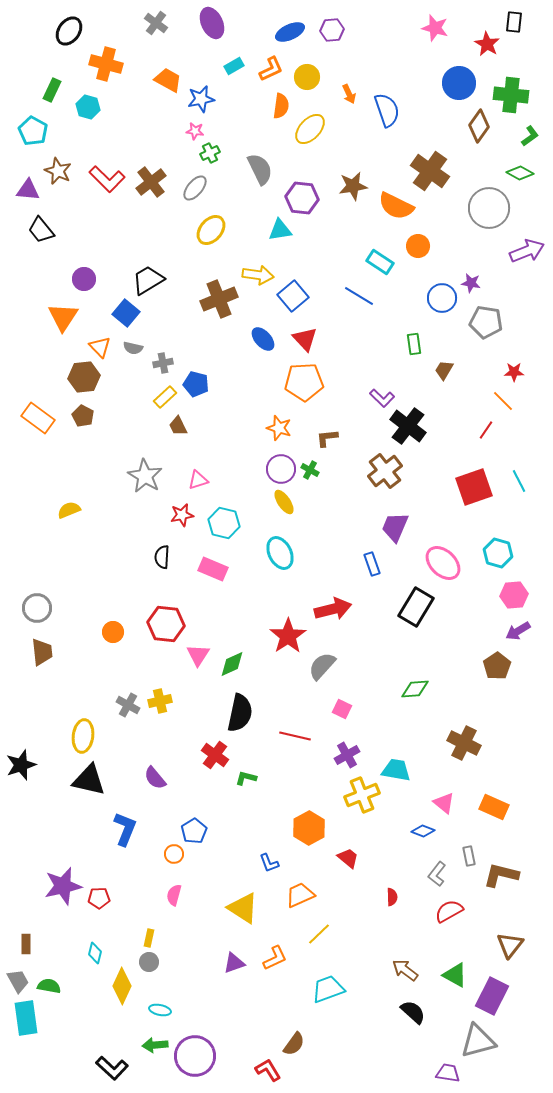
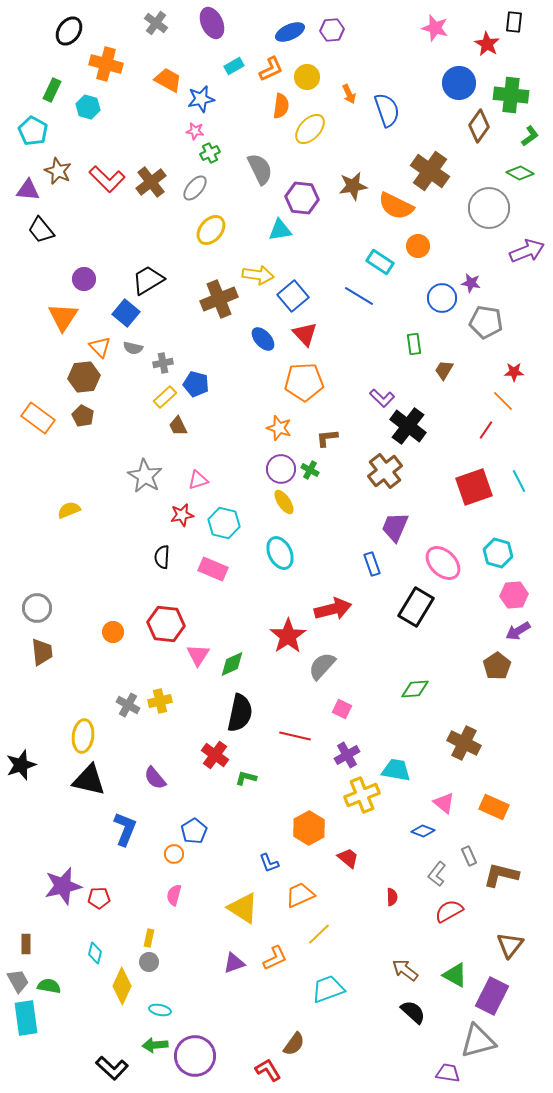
red triangle at (305, 339): moved 5 px up
gray rectangle at (469, 856): rotated 12 degrees counterclockwise
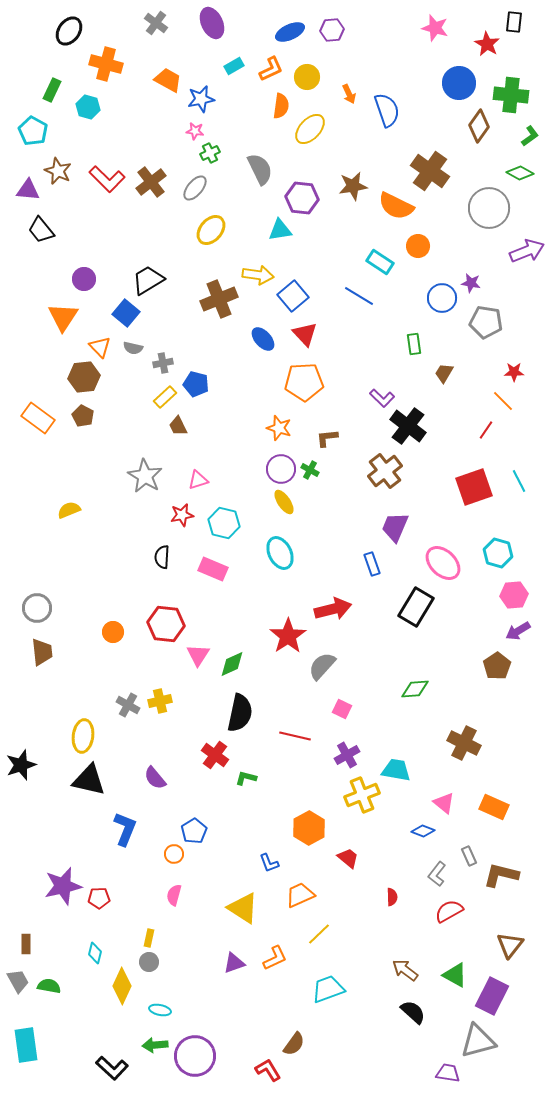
brown trapezoid at (444, 370): moved 3 px down
cyan rectangle at (26, 1018): moved 27 px down
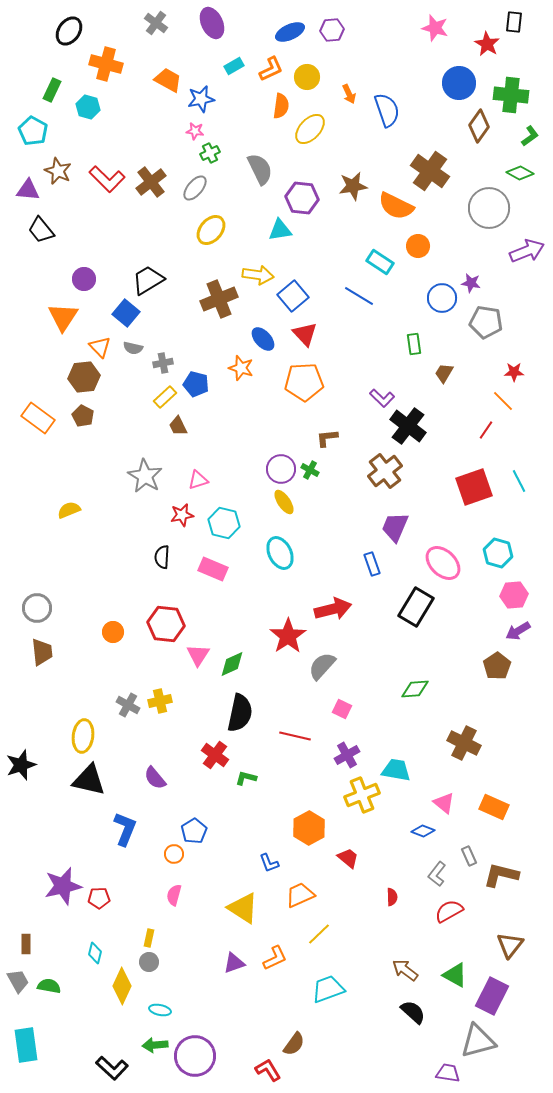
orange star at (279, 428): moved 38 px left, 60 px up
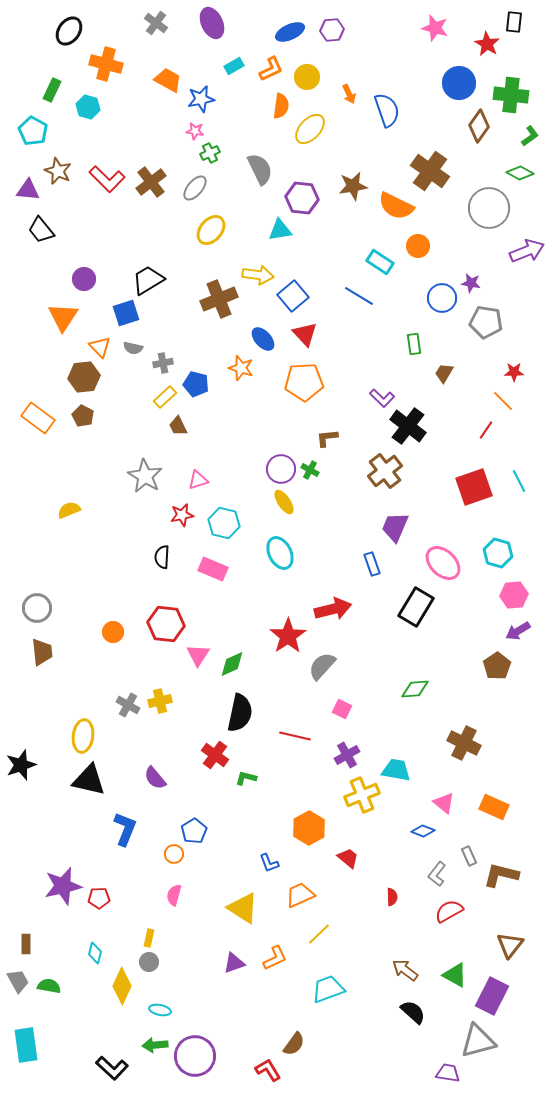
blue square at (126, 313): rotated 32 degrees clockwise
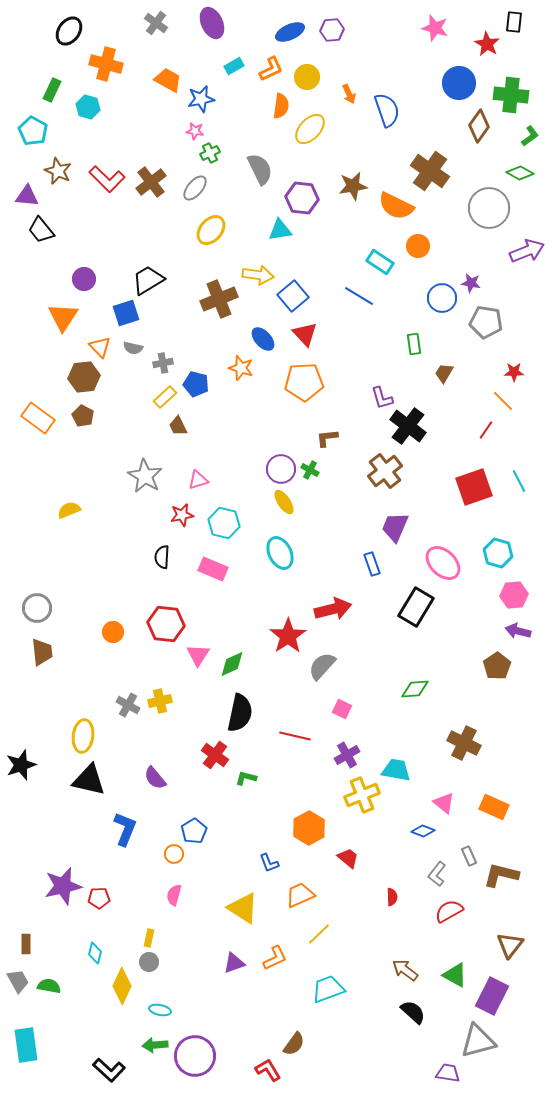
purple triangle at (28, 190): moved 1 px left, 6 px down
purple L-shape at (382, 398): rotated 30 degrees clockwise
purple arrow at (518, 631): rotated 45 degrees clockwise
black L-shape at (112, 1068): moved 3 px left, 2 px down
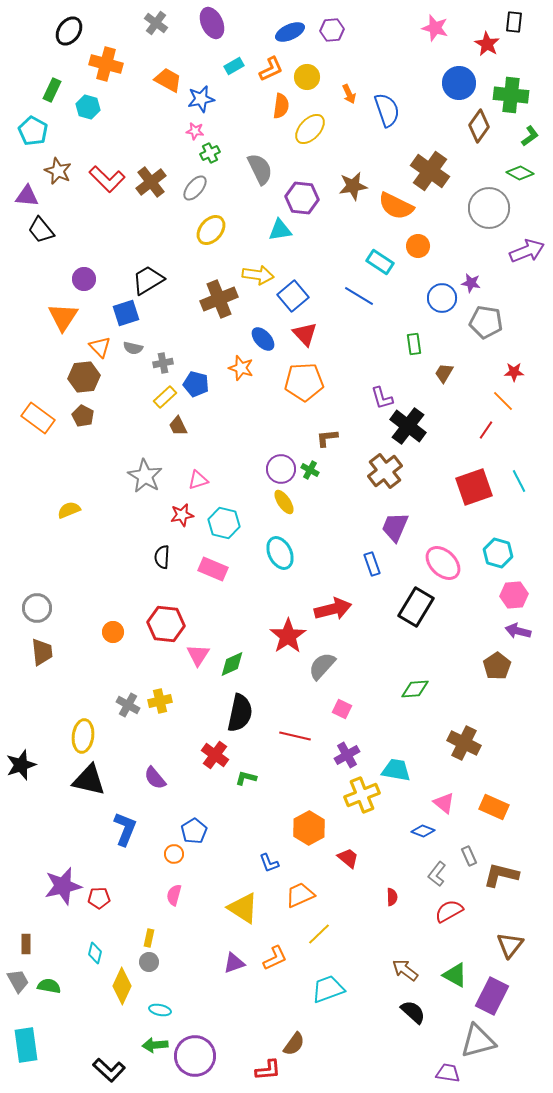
red L-shape at (268, 1070): rotated 116 degrees clockwise
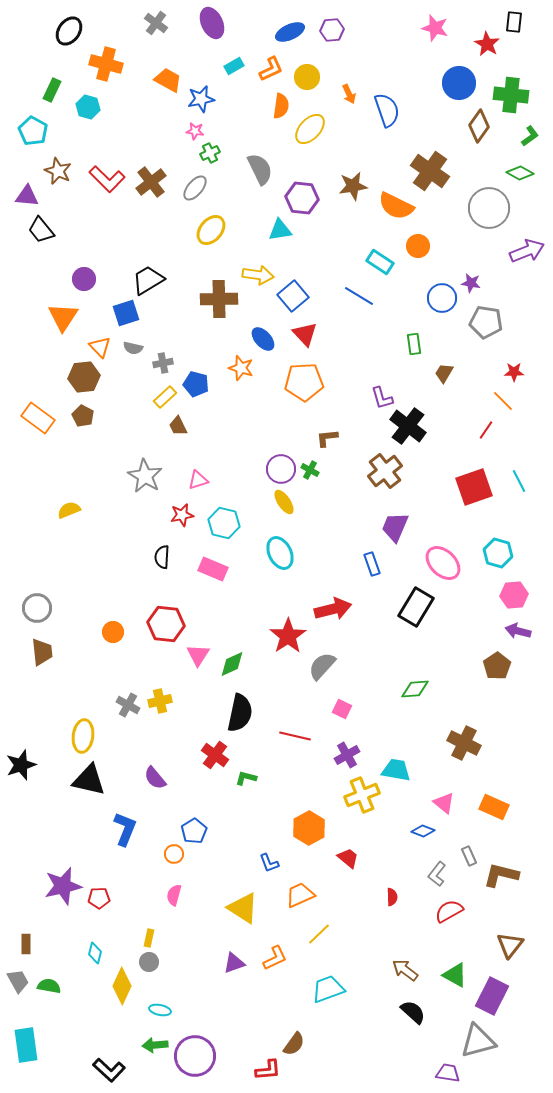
brown cross at (219, 299): rotated 21 degrees clockwise
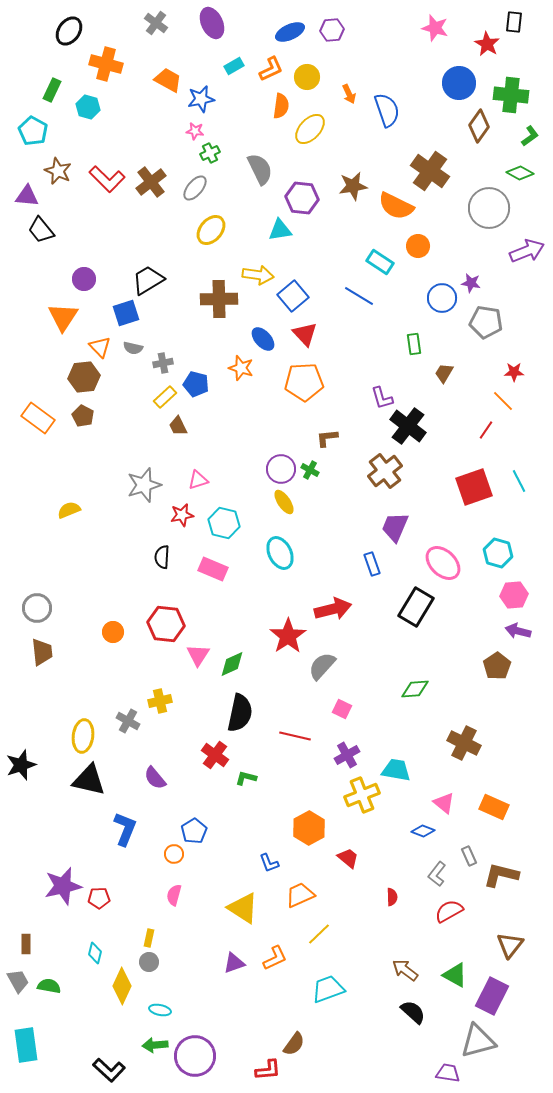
gray star at (145, 476): moved 1 px left, 9 px down; rotated 24 degrees clockwise
gray cross at (128, 705): moved 16 px down
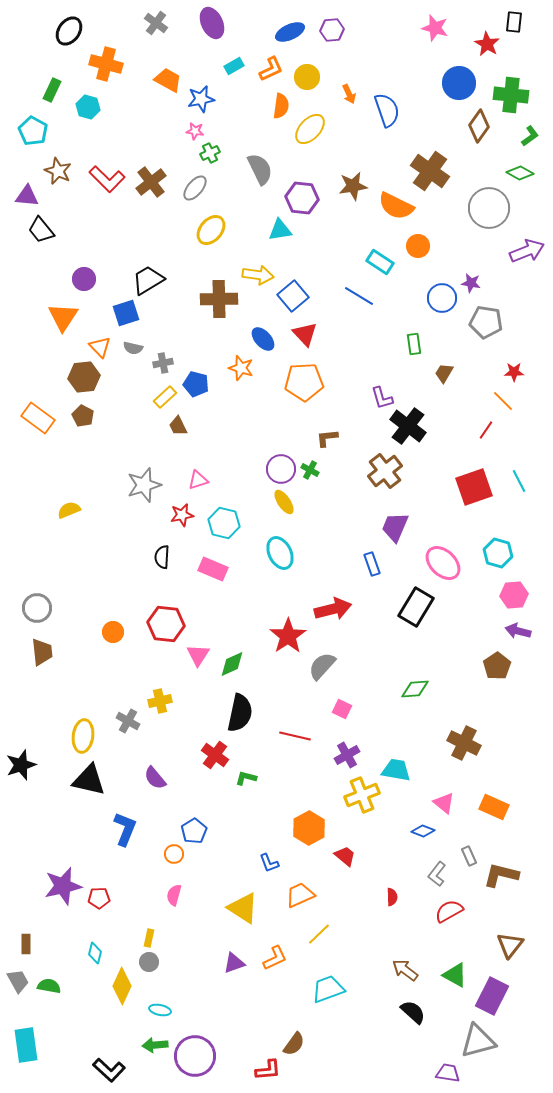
red trapezoid at (348, 858): moved 3 px left, 2 px up
